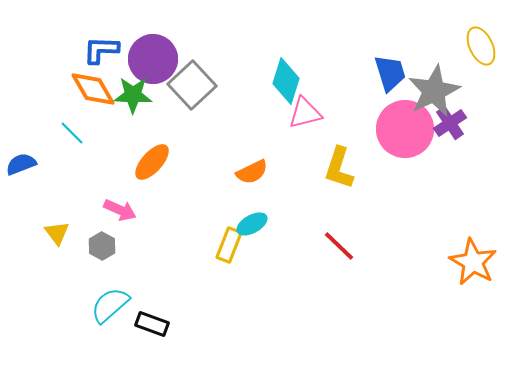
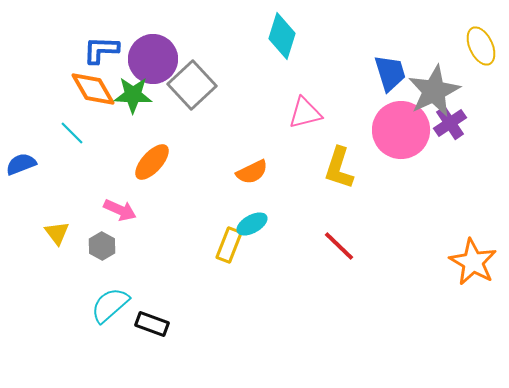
cyan diamond: moved 4 px left, 45 px up
pink circle: moved 4 px left, 1 px down
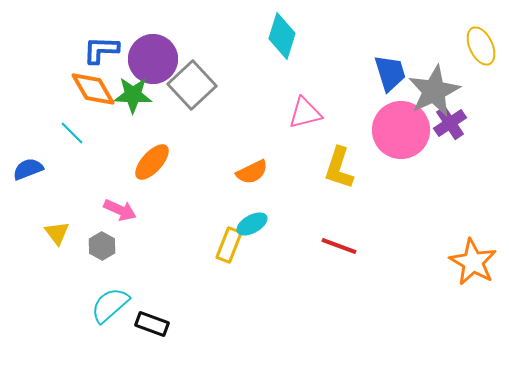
blue semicircle: moved 7 px right, 5 px down
red line: rotated 24 degrees counterclockwise
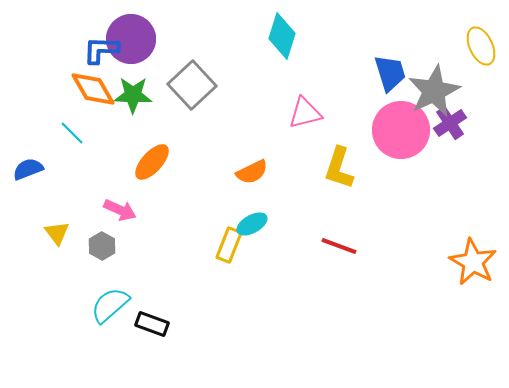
purple circle: moved 22 px left, 20 px up
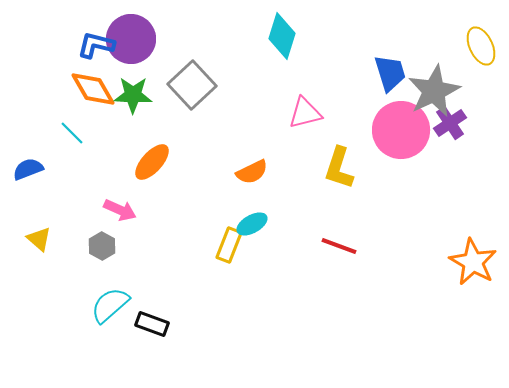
blue L-shape: moved 5 px left, 5 px up; rotated 12 degrees clockwise
yellow triangle: moved 18 px left, 6 px down; rotated 12 degrees counterclockwise
